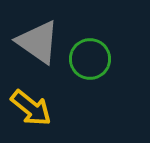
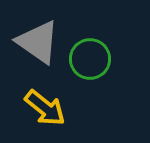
yellow arrow: moved 14 px right
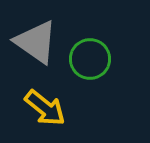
gray triangle: moved 2 px left
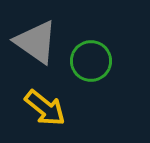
green circle: moved 1 px right, 2 px down
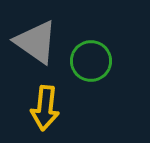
yellow arrow: rotated 57 degrees clockwise
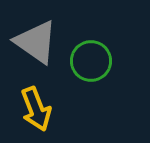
yellow arrow: moved 9 px left, 1 px down; rotated 27 degrees counterclockwise
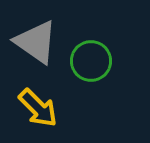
yellow arrow: moved 2 px right, 1 px up; rotated 24 degrees counterclockwise
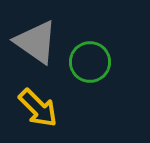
green circle: moved 1 px left, 1 px down
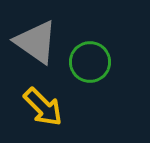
yellow arrow: moved 5 px right, 1 px up
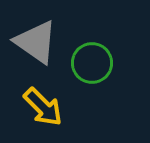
green circle: moved 2 px right, 1 px down
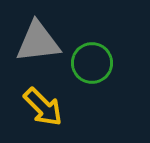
gray triangle: moved 2 px right; rotated 42 degrees counterclockwise
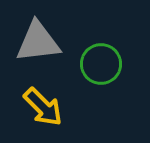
green circle: moved 9 px right, 1 px down
